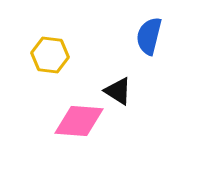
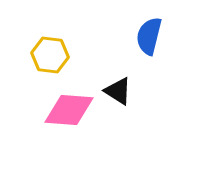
pink diamond: moved 10 px left, 11 px up
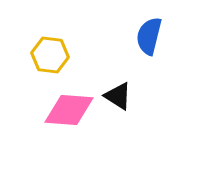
black triangle: moved 5 px down
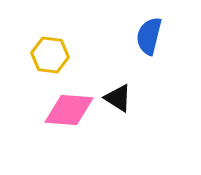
black triangle: moved 2 px down
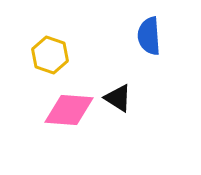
blue semicircle: rotated 18 degrees counterclockwise
yellow hexagon: rotated 12 degrees clockwise
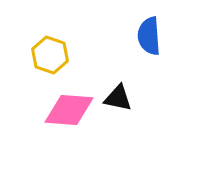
black triangle: rotated 20 degrees counterclockwise
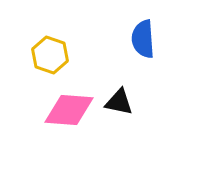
blue semicircle: moved 6 px left, 3 px down
black triangle: moved 1 px right, 4 px down
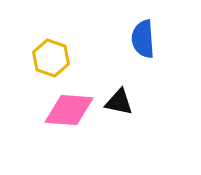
yellow hexagon: moved 1 px right, 3 px down
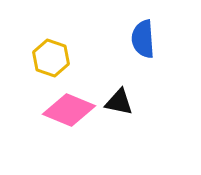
pink diamond: rotated 18 degrees clockwise
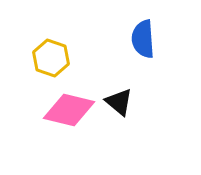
black triangle: rotated 28 degrees clockwise
pink diamond: rotated 9 degrees counterclockwise
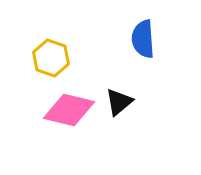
black triangle: rotated 40 degrees clockwise
